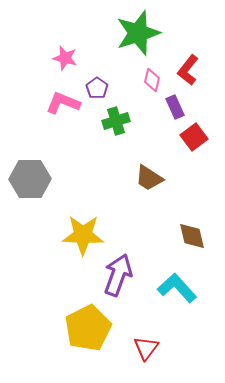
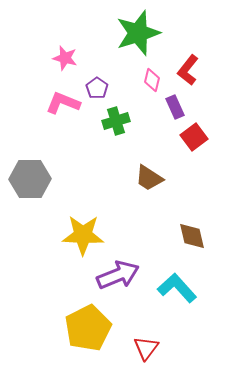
purple arrow: rotated 48 degrees clockwise
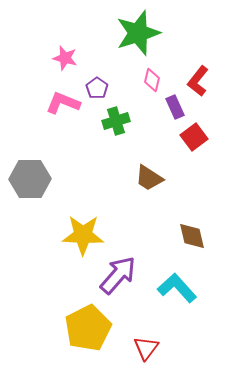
red L-shape: moved 10 px right, 11 px down
purple arrow: rotated 27 degrees counterclockwise
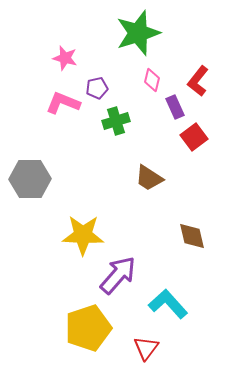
purple pentagon: rotated 25 degrees clockwise
cyan L-shape: moved 9 px left, 16 px down
yellow pentagon: rotated 9 degrees clockwise
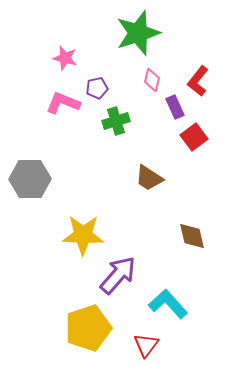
red triangle: moved 3 px up
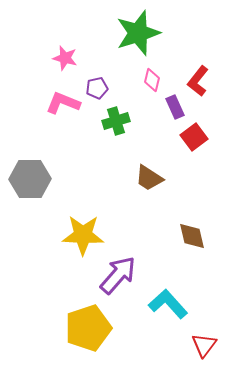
red triangle: moved 58 px right
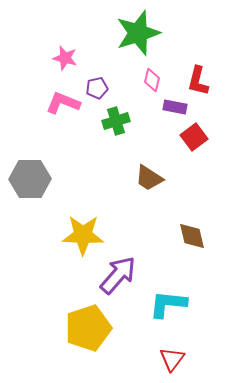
red L-shape: rotated 24 degrees counterclockwise
purple rectangle: rotated 55 degrees counterclockwise
cyan L-shape: rotated 42 degrees counterclockwise
red triangle: moved 32 px left, 14 px down
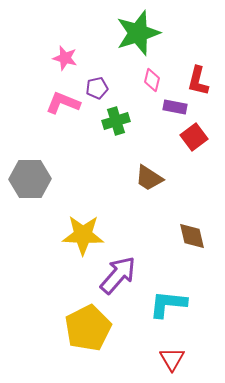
yellow pentagon: rotated 9 degrees counterclockwise
red triangle: rotated 8 degrees counterclockwise
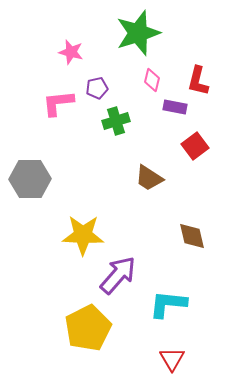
pink star: moved 6 px right, 6 px up
pink L-shape: moved 5 px left; rotated 28 degrees counterclockwise
red square: moved 1 px right, 9 px down
